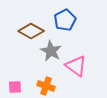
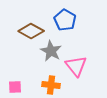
blue pentagon: rotated 15 degrees counterclockwise
pink triangle: rotated 15 degrees clockwise
orange cross: moved 5 px right, 1 px up; rotated 12 degrees counterclockwise
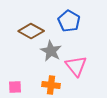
blue pentagon: moved 4 px right, 1 px down
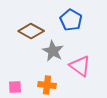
blue pentagon: moved 2 px right, 1 px up
gray star: moved 2 px right
pink triangle: moved 4 px right; rotated 15 degrees counterclockwise
orange cross: moved 4 px left
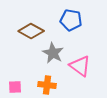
blue pentagon: rotated 20 degrees counterclockwise
gray star: moved 2 px down
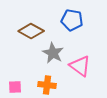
blue pentagon: moved 1 px right
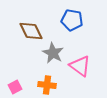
brown diamond: rotated 35 degrees clockwise
pink square: rotated 24 degrees counterclockwise
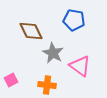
blue pentagon: moved 2 px right
pink square: moved 4 px left, 7 px up
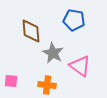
brown diamond: rotated 20 degrees clockwise
pink square: moved 1 px down; rotated 32 degrees clockwise
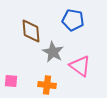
blue pentagon: moved 1 px left
gray star: moved 1 px up
